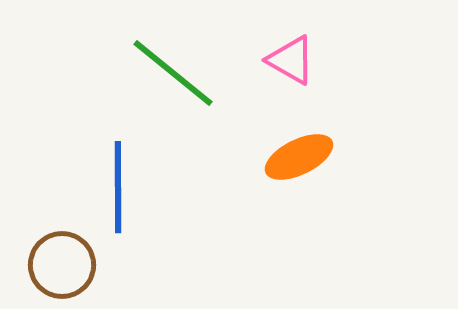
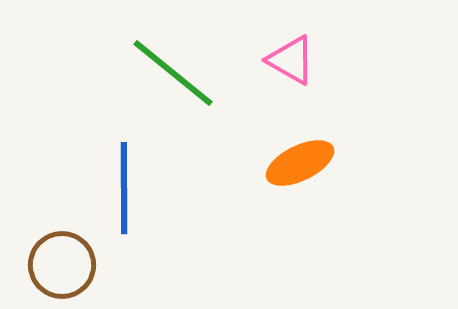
orange ellipse: moved 1 px right, 6 px down
blue line: moved 6 px right, 1 px down
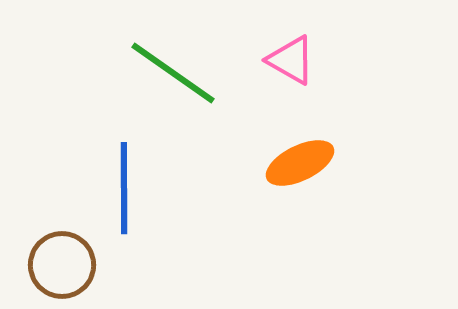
green line: rotated 4 degrees counterclockwise
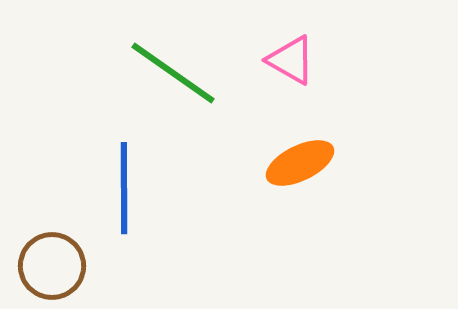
brown circle: moved 10 px left, 1 px down
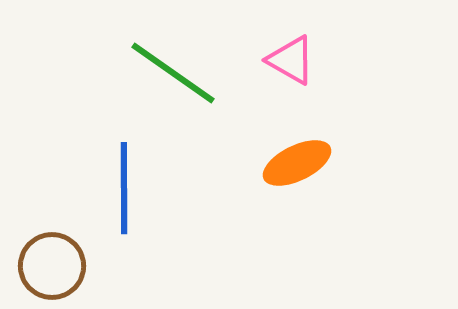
orange ellipse: moved 3 px left
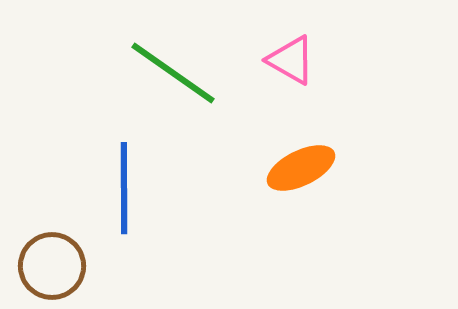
orange ellipse: moved 4 px right, 5 px down
